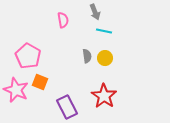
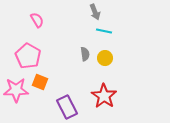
pink semicircle: moved 26 px left; rotated 21 degrees counterclockwise
gray semicircle: moved 2 px left, 2 px up
pink star: rotated 25 degrees counterclockwise
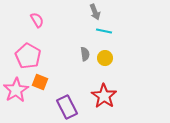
pink star: rotated 30 degrees counterclockwise
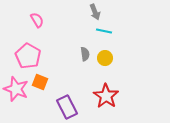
pink star: moved 1 px up; rotated 20 degrees counterclockwise
red star: moved 2 px right
